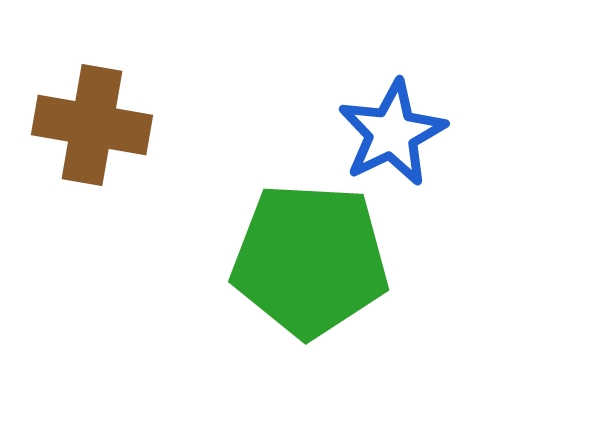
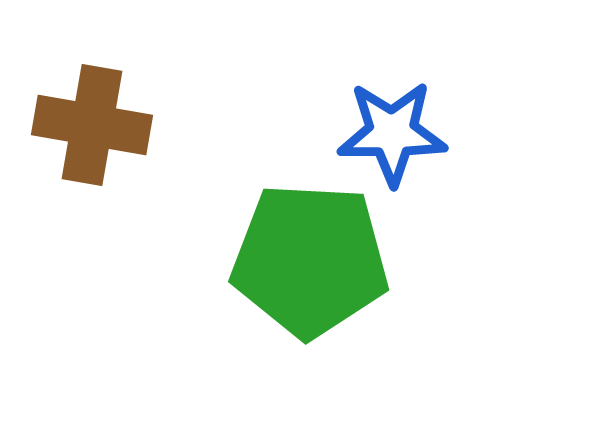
blue star: rotated 26 degrees clockwise
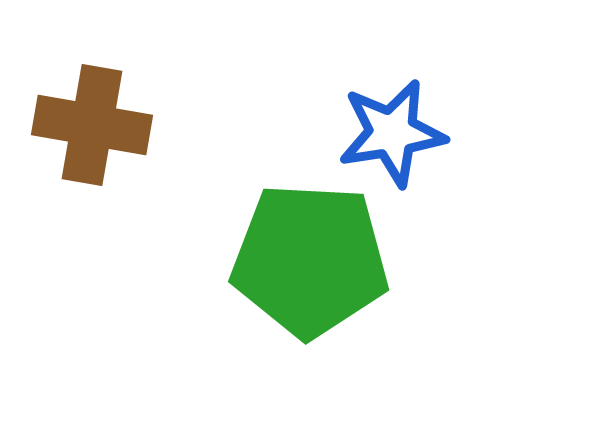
blue star: rotated 9 degrees counterclockwise
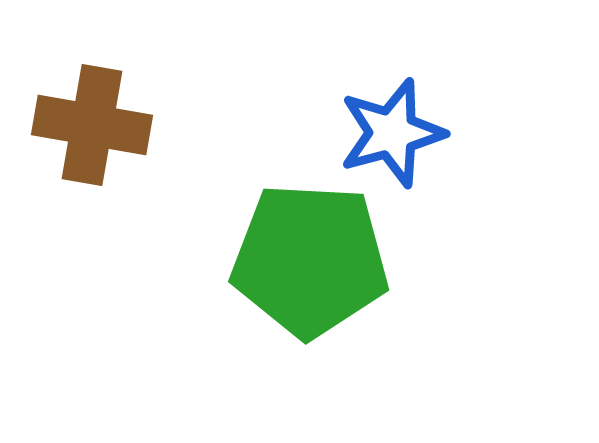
blue star: rotated 6 degrees counterclockwise
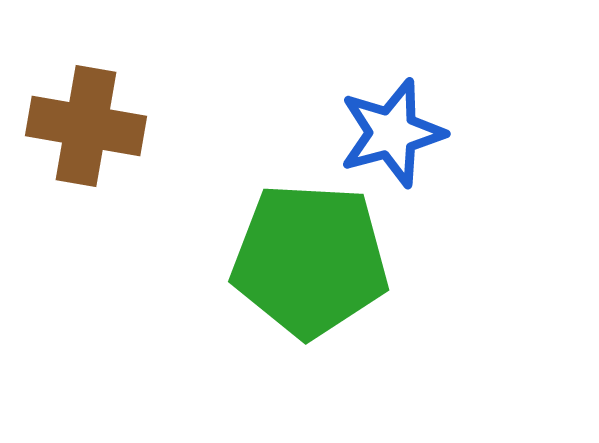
brown cross: moved 6 px left, 1 px down
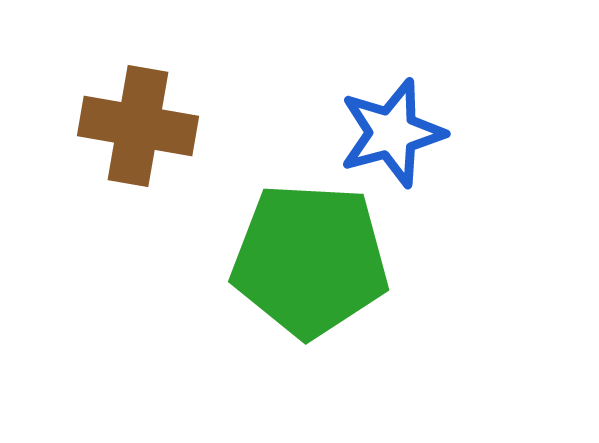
brown cross: moved 52 px right
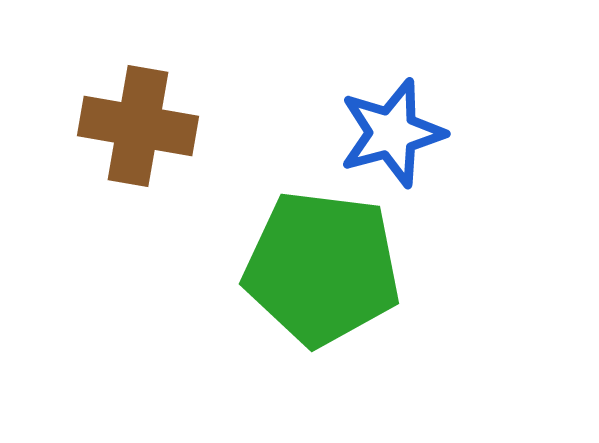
green pentagon: moved 12 px right, 8 px down; rotated 4 degrees clockwise
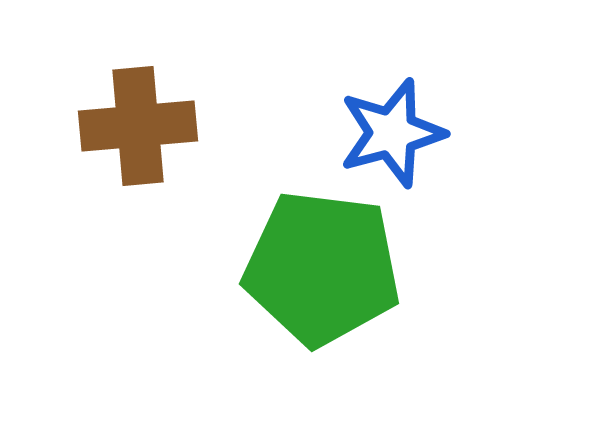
brown cross: rotated 15 degrees counterclockwise
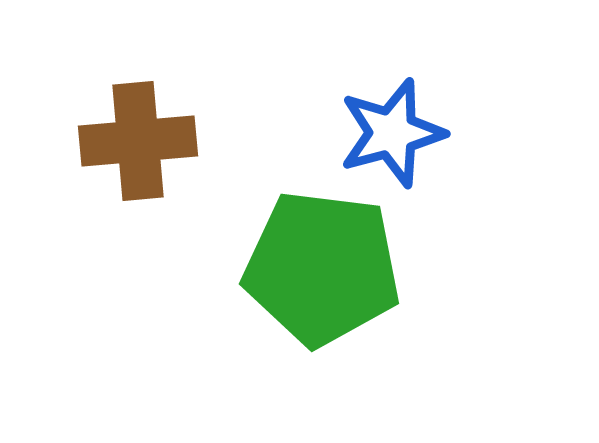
brown cross: moved 15 px down
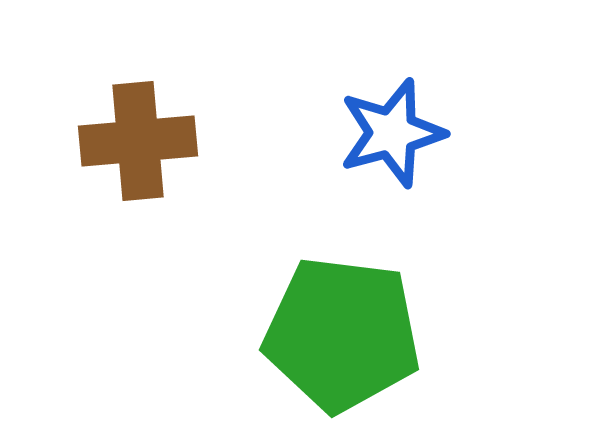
green pentagon: moved 20 px right, 66 px down
